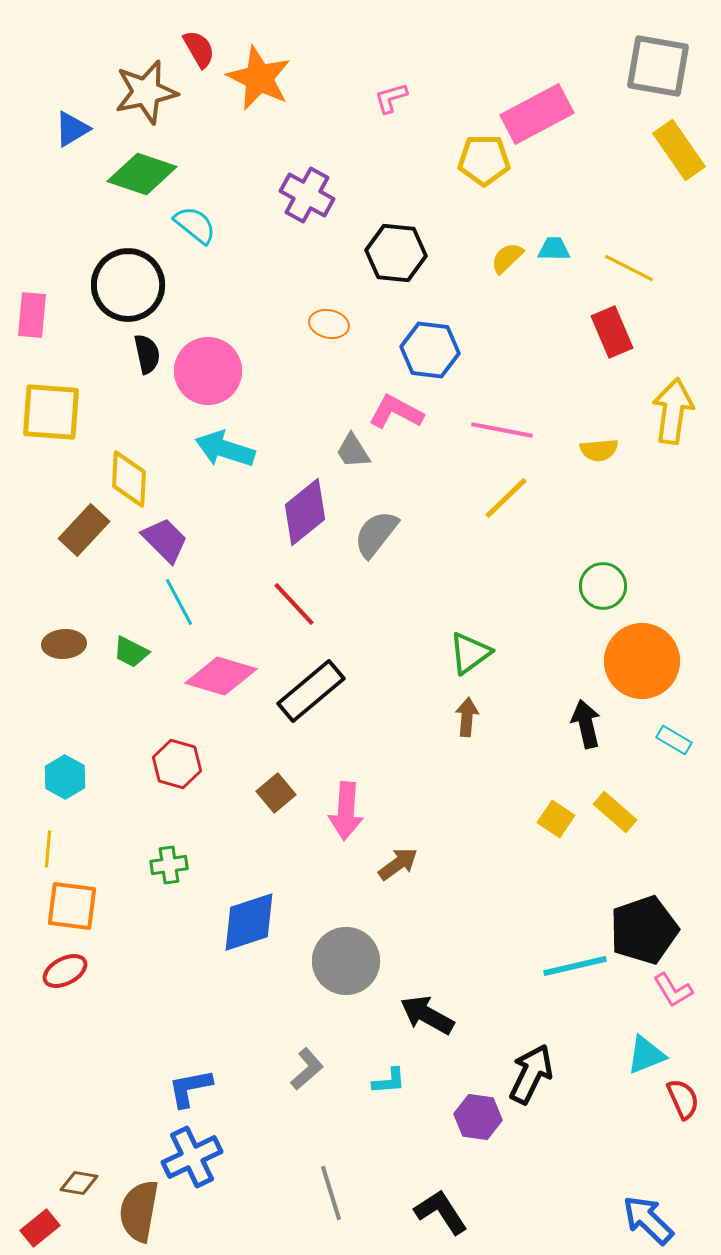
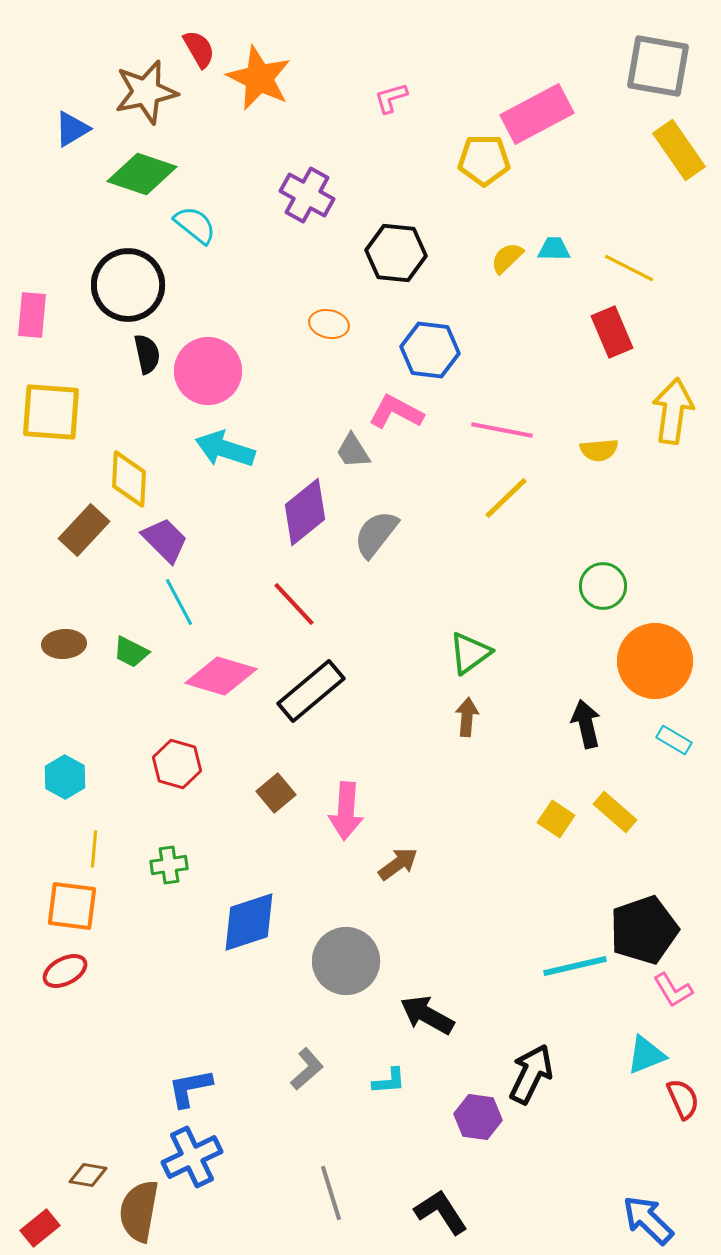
orange circle at (642, 661): moved 13 px right
yellow line at (48, 849): moved 46 px right
brown diamond at (79, 1183): moved 9 px right, 8 px up
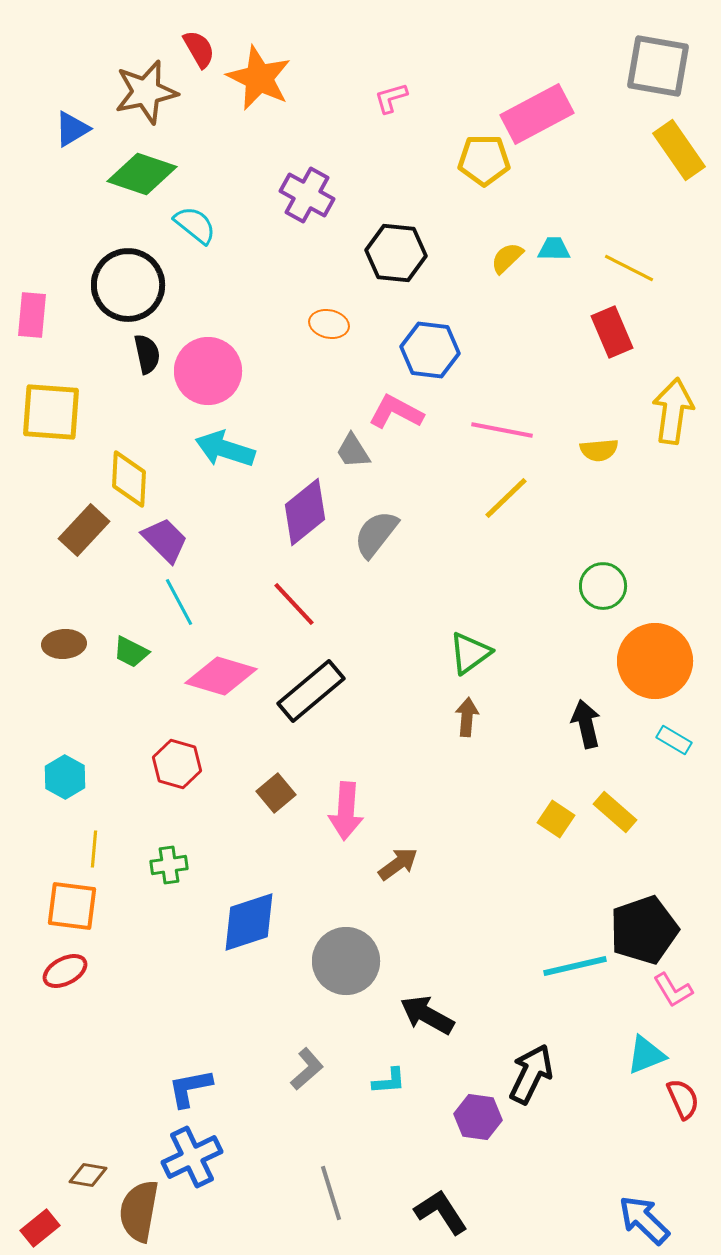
blue arrow at (648, 1220): moved 4 px left
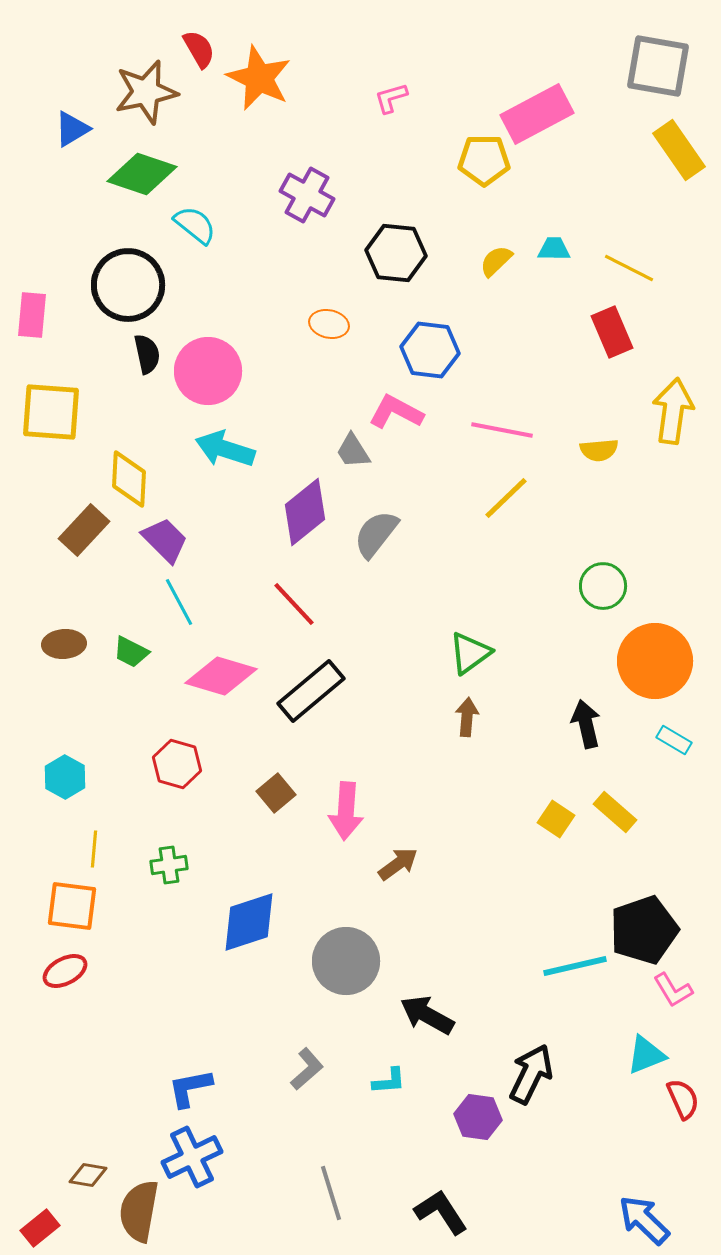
yellow semicircle at (507, 258): moved 11 px left, 3 px down
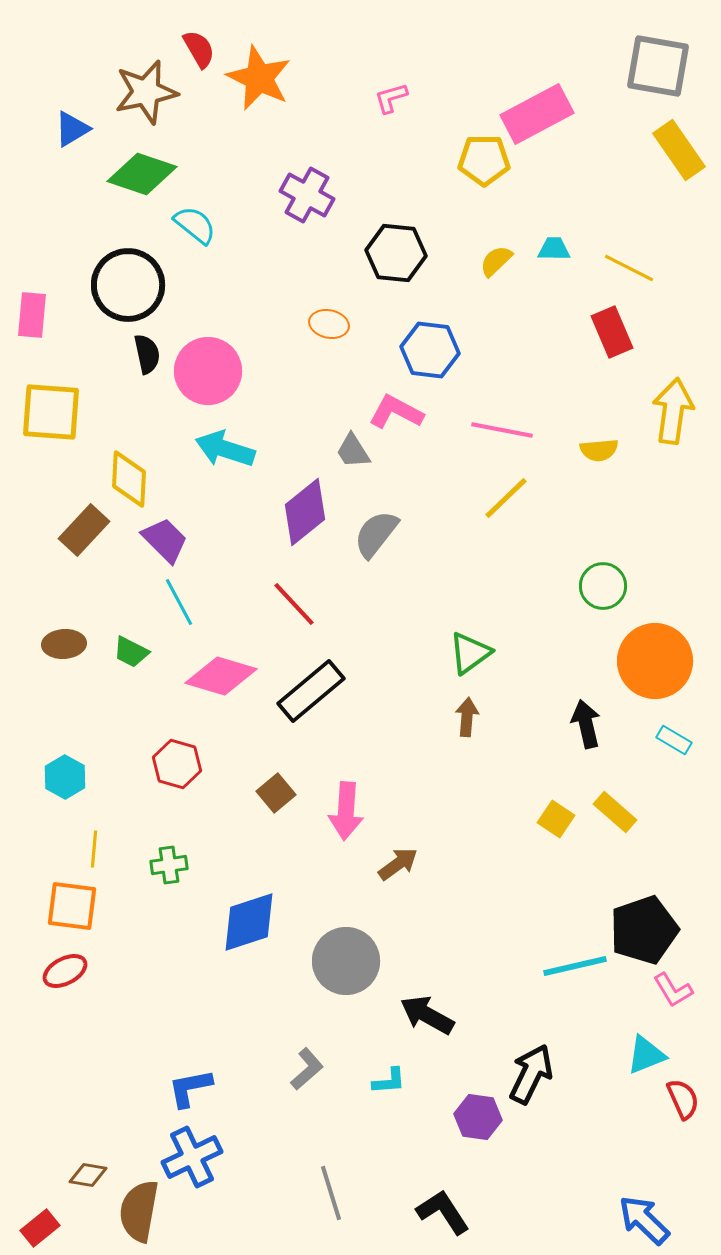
black L-shape at (441, 1212): moved 2 px right
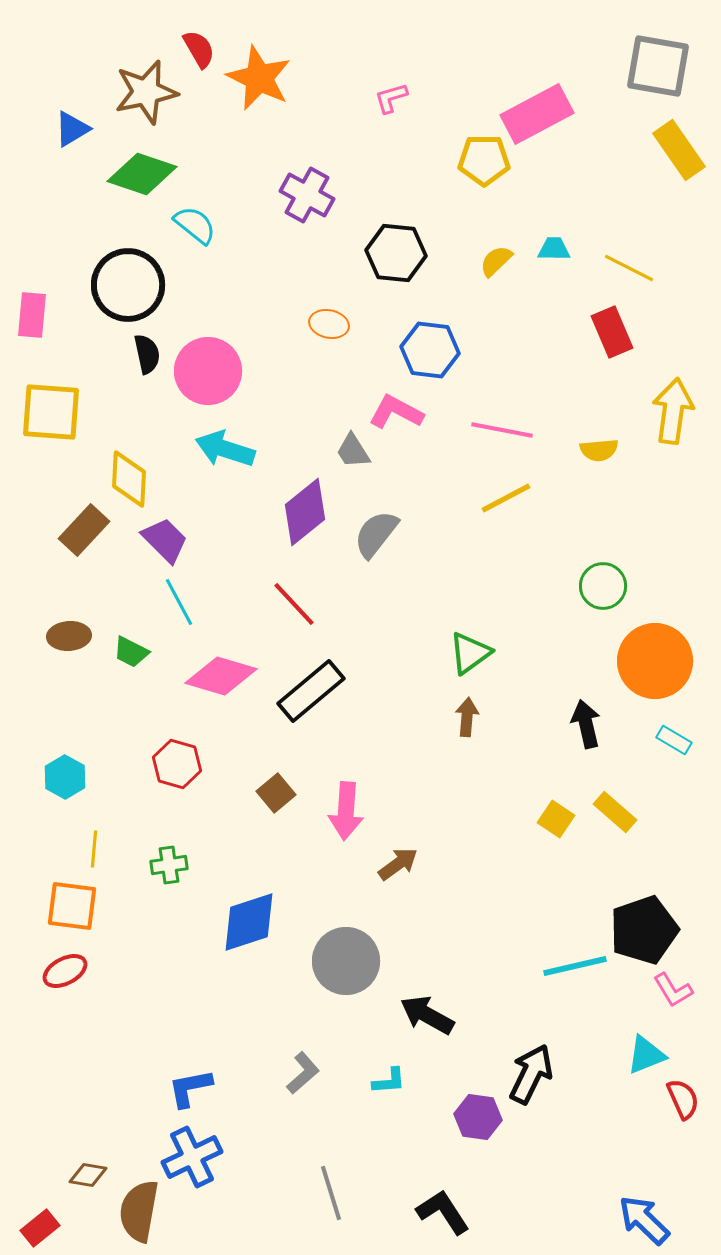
yellow line at (506, 498): rotated 16 degrees clockwise
brown ellipse at (64, 644): moved 5 px right, 8 px up
gray L-shape at (307, 1069): moved 4 px left, 4 px down
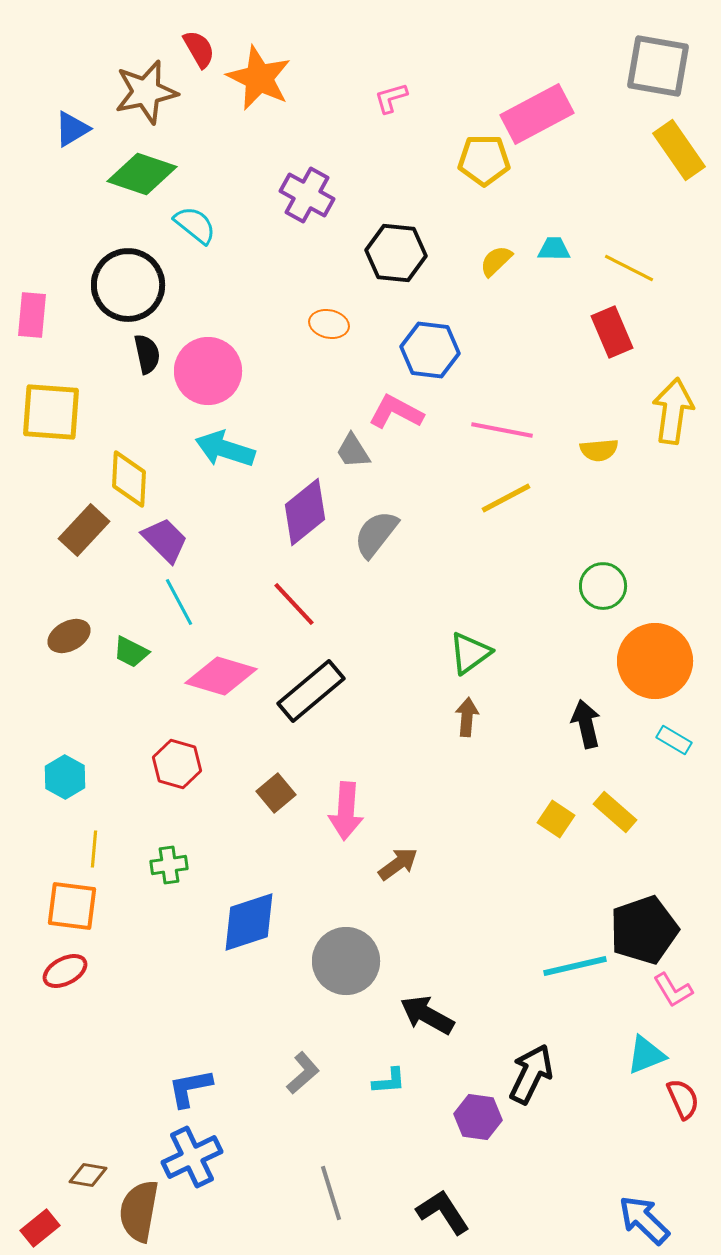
brown ellipse at (69, 636): rotated 24 degrees counterclockwise
